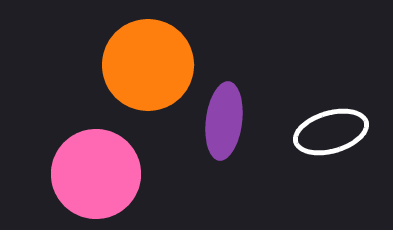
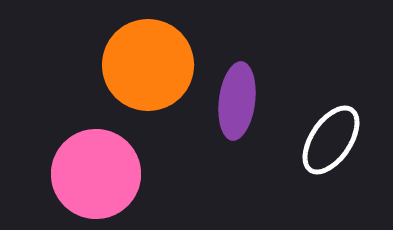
purple ellipse: moved 13 px right, 20 px up
white ellipse: moved 8 px down; rotated 40 degrees counterclockwise
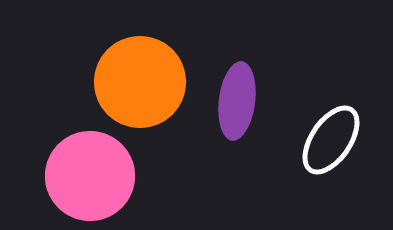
orange circle: moved 8 px left, 17 px down
pink circle: moved 6 px left, 2 px down
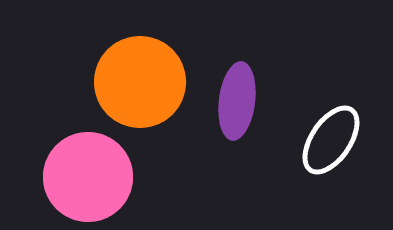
pink circle: moved 2 px left, 1 px down
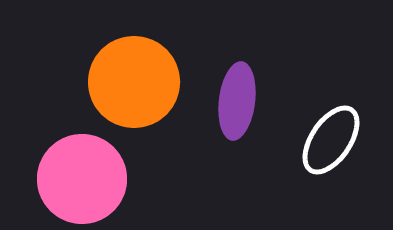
orange circle: moved 6 px left
pink circle: moved 6 px left, 2 px down
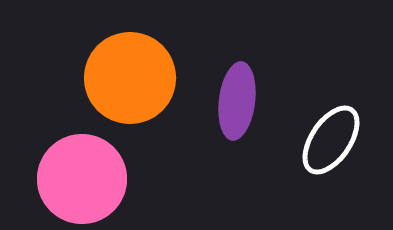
orange circle: moved 4 px left, 4 px up
